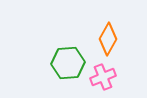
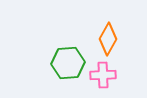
pink cross: moved 2 px up; rotated 20 degrees clockwise
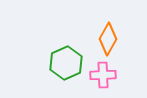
green hexagon: moved 2 px left; rotated 20 degrees counterclockwise
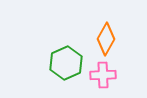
orange diamond: moved 2 px left
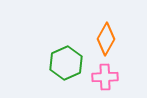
pink cross: moved 2 px right, 2 px down
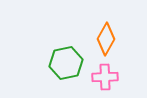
green hexagon: rotated 12 degrees clockwise
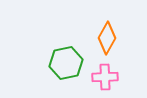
orange diamond: moved 1 px right, 1 px up
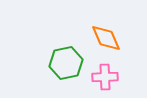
orange diamond: moved 1 px left; rotated 52 degrees counterclockwise
